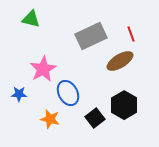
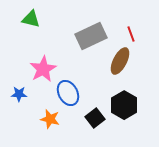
brown ellipse: rotated 32 degrees counterclockwise
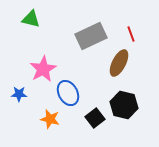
brown ellipse: moved 1 px left, 2 px down
black hexagon: rotated 16 degrees counterclockwise
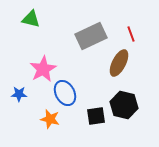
blue ellipse: moved 3 px left
black square: moved 1 px right, 2 px up; rotated 30 degrees clockwise
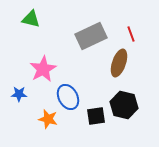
brown ellipse: rotated 8 degrees counterclockwise
blue ellipse: moved 3 px right, 4 px down
orange star: moved 2 px left
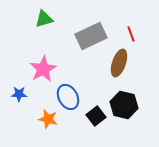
green triangle: moved 13 px right; rotated 30 degrees counterclockwise
black square: rotated 30 degrees counterclockwise
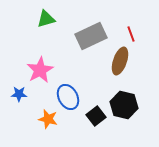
green triangle: moved 2 px right
brown ellipse: moved 1 px right, 2 px up
pink star: moved 3 px left, 1 px down
